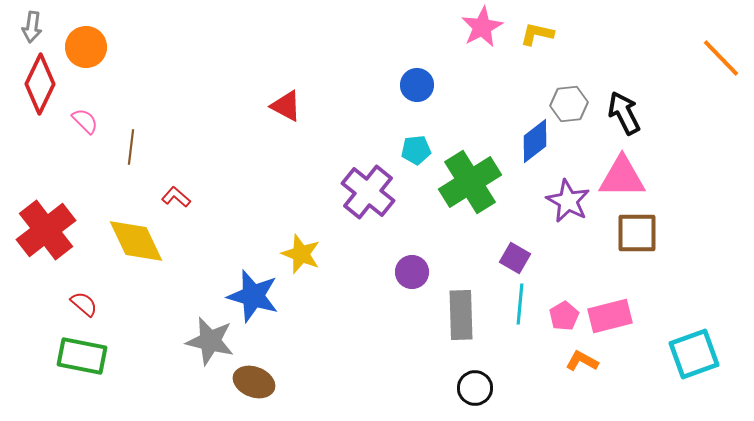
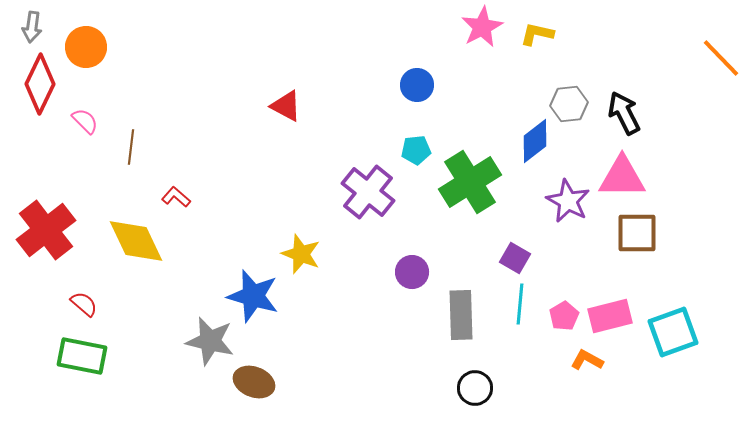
cyan square: moved 21 px left, 22 px up
orange L-shape: moved 5 px right, 1 px up
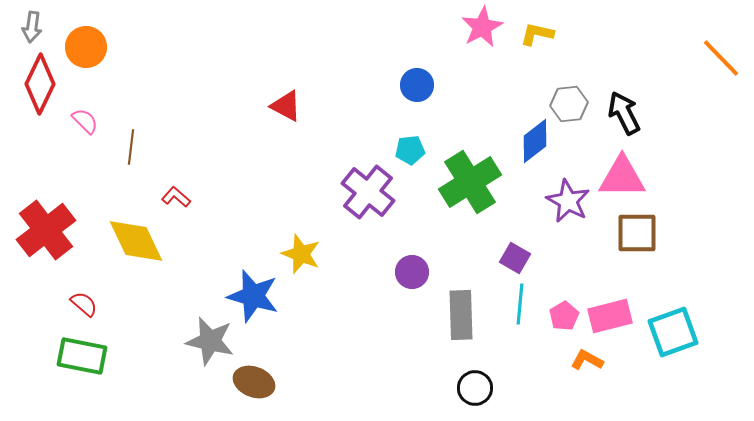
cyan pentagon: moved 6 px left
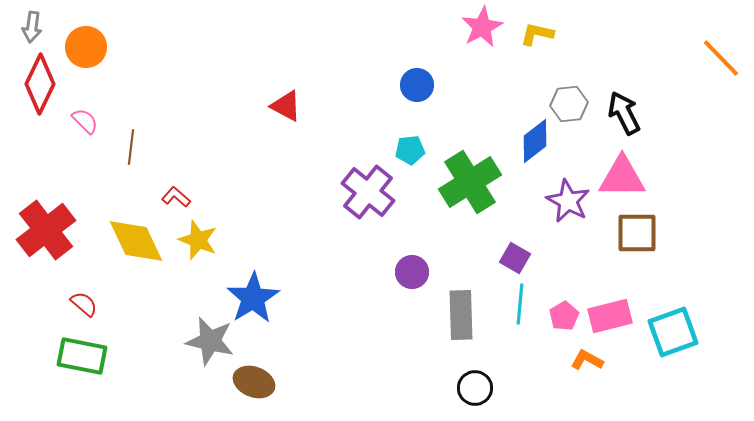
yellow star: moved 103 px left, 14 px up
blue star: moved 2 px down; rotated 24 degrees clockwise
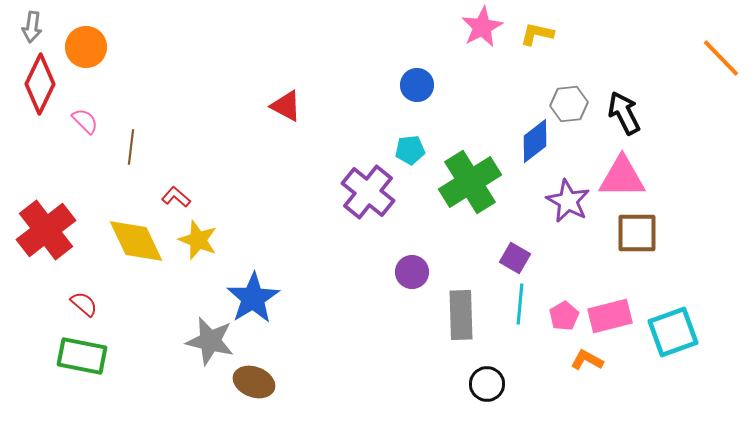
black circle: moved 12 px right, 4 px up
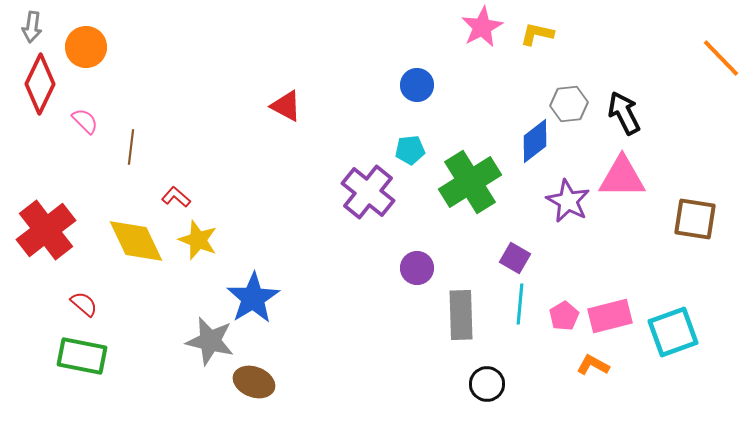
brown square: moved 58 px right, 14 px up; rotated 9 degrees clockwise
purple circle: moved 5 px right, 4 px up
orange L-shape: moved 6 px right, 5 px down
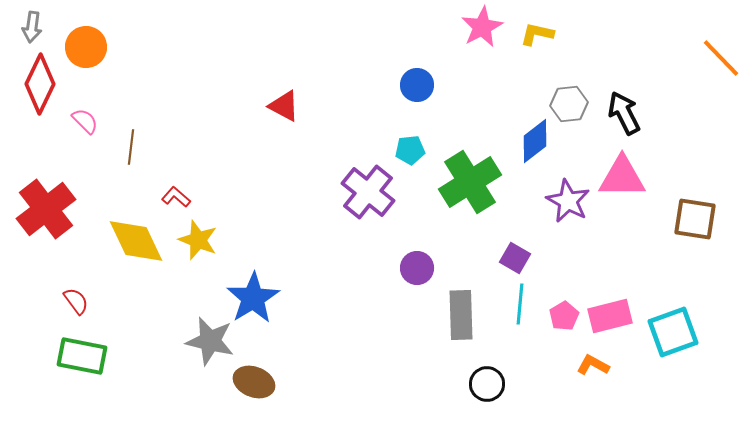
red triangle: moved 2 px left
red cross: moved 21 px up
red semicircle: moved 8 px left, 3 px up; rotated 12 degrees clockwise
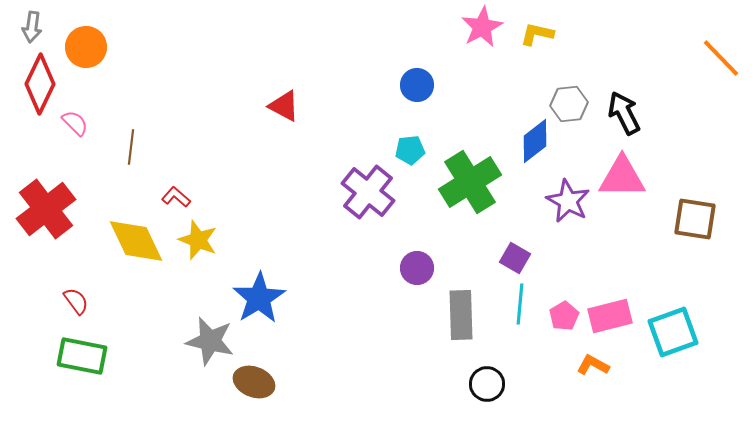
pink semicircle: moved 10 px left, 2 px down
blue star: moved 6 px right
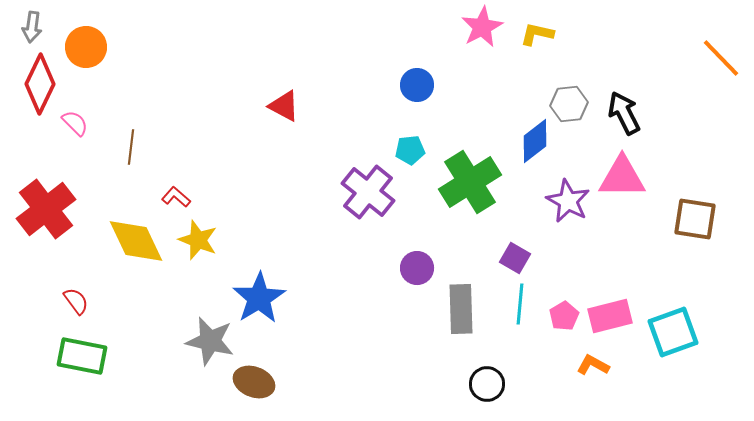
gray rectangle: moved 6 px up
